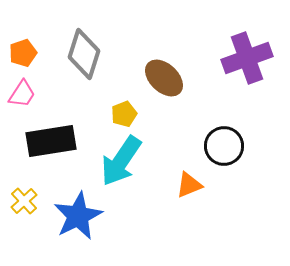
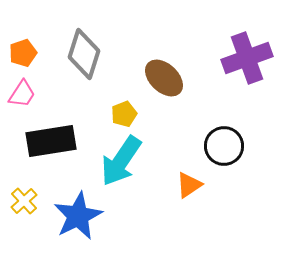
orange triangle: rotated 12 degrees counterclockwise
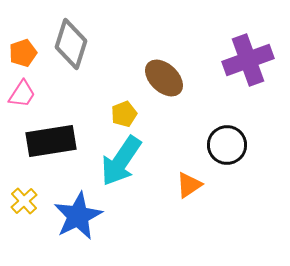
gray diamond: moved 13 px left, 10 px up
purple cross: moved 1 px right, 2 px down
black circle: moved 3 px right, 1 px up
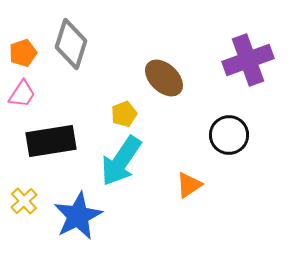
black circle: moved 2 px right, 10 px up
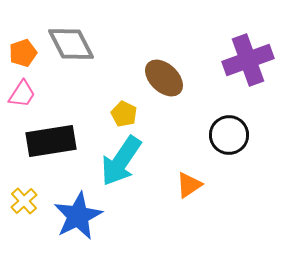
gray diamond: rotated 45 degrees counterclockwise
yellow pentagon: rotated 25 degrees counterclockwise
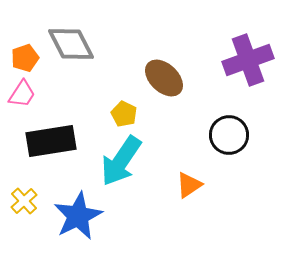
orange pentagon: moved 2 px right, 5 px down
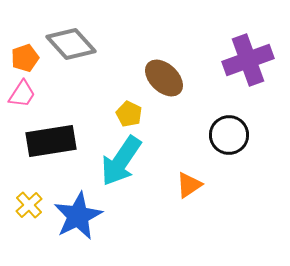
gray diamond: rotated 15 degrees counterclockwise
yellow pentagon: moved 5 px right
yellow cross: moved 5 px right, 4 px down
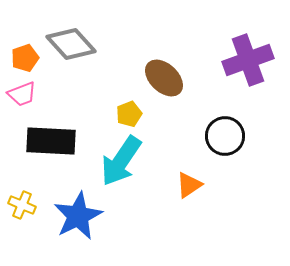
pink trapezoid: rotated 36 degrees clockwise
yellow pentagon: rotated 25 degrees clockwise
black circle: moved 4 px left, 1 px down
black rectangle: rotated 12 degrees clockwise
yellow cross: moved 7 px left; rotated 24 degrees counterclockwise
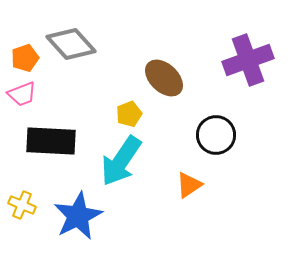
black circle: moved 9 px left, 1 px up
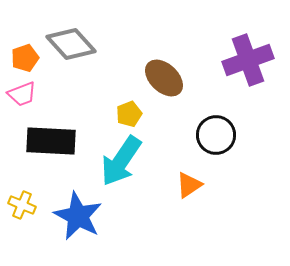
blue star: rotated 18 degrees counterclockwise
